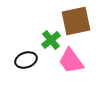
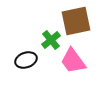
pink trapezoid: moved 2 px right
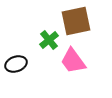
green cross: moved 2 px left
black ellipse: moved 10 px left, 4 px down
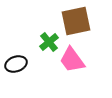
green cross: moved 2 px down
pink trapezoid: moved 1 px left, 1 px up
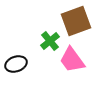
brown square: rotated 8 degrees counterclockwise
green cross: moved 1 px right, 1 px up
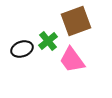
green cross: moved 2 px left
black ellipse: moved 6 px right, 15 px up
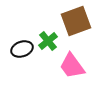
pink trapezoid: moved 6 px down
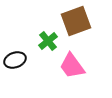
black ellipse: moved 7 px left, 11 px down
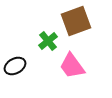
black ellipse: moved 6 px down; rotated 10 degrees counterclockwise
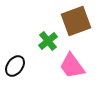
black ellipse: rotated 25 degrees counterclockwise
